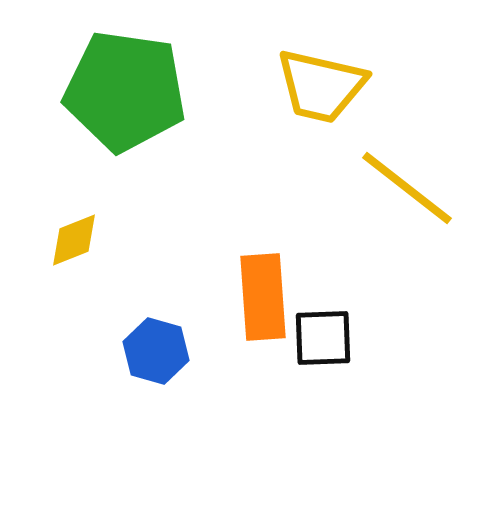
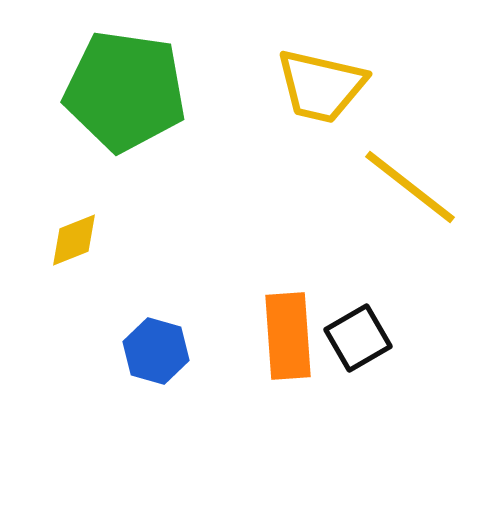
yellow line: moved 3 px right, 1 px up
orange rectangle: moved 25 px right, 39 px down
black square: moved 35 px right; rotated 28 degrees counterclockwise
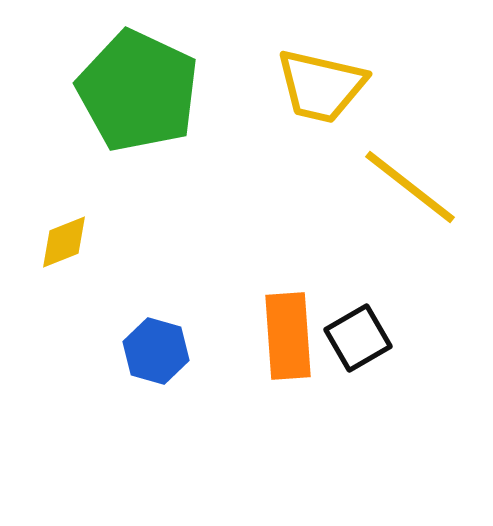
green pentagon: moved 13 px right; rotated 17 degrees clockwise
yellow diamond: moved 10 px left, 2 px down
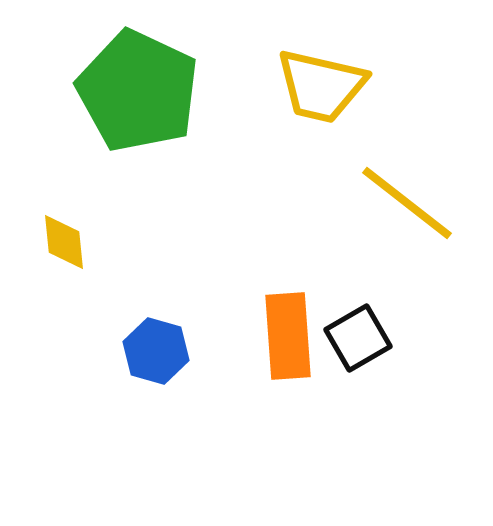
yellow line: moved 3 px left, 16 px down
yellow diamond: rotated 74 degrees counterclockwise
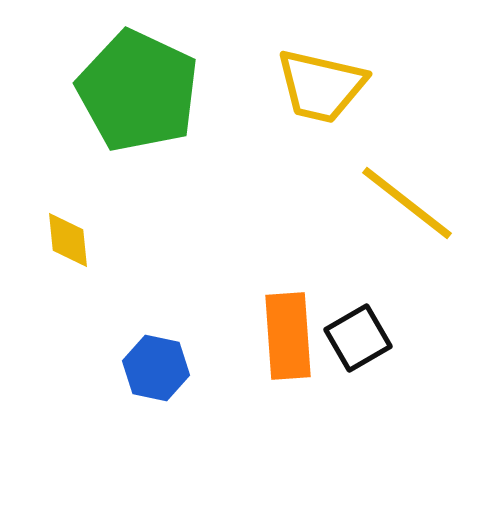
yellow diamond: moved 4 px right, 2 px up
blue hexagon: moved 17 px down; rotated 4 degrees counterclockwise
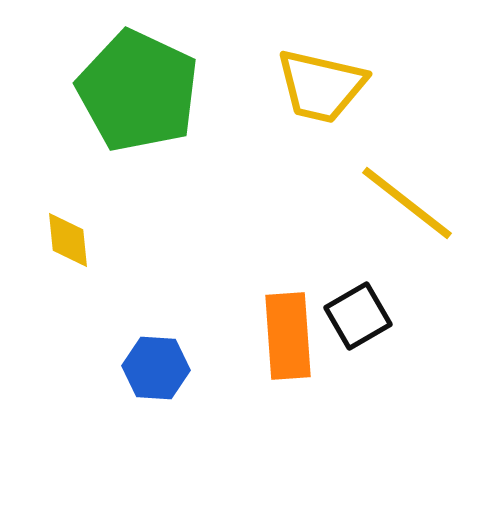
black square: moved 22 px up
blue hexagon: rotated 8 degrees counterclockwise
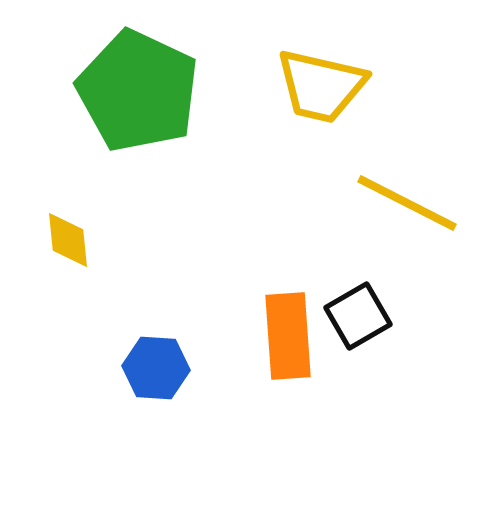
yellow line: rotated 11 degrees counterclockwise
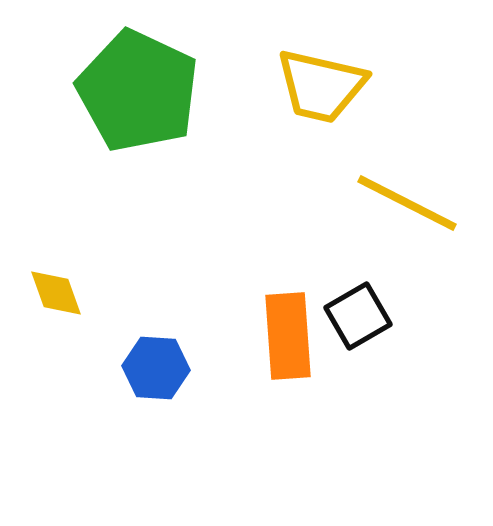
yellow diamond: moved 12 px left, 53 px down; rotated 14 degrees counterclockwise
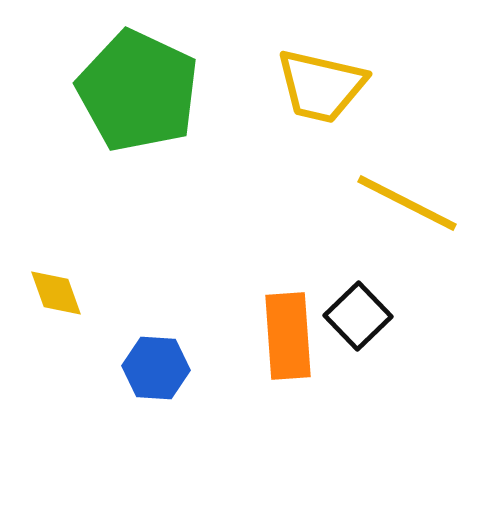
black square: rotated 14 degrees counterclockwise
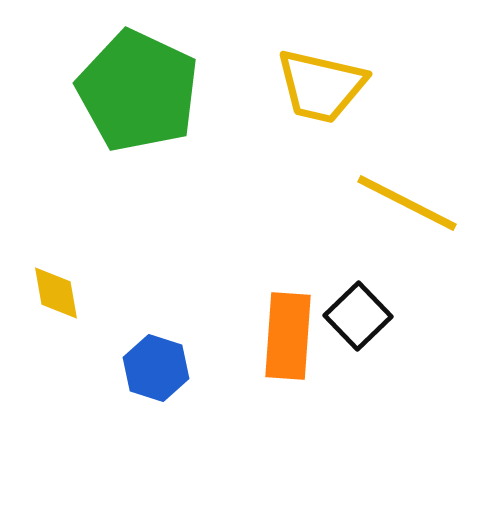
yellow diamond: rotated 10 degrees clockwise
orange rectangle: rotated 8 degrees clockwise
blue hexagon: rotated 14 degrees clockwise
